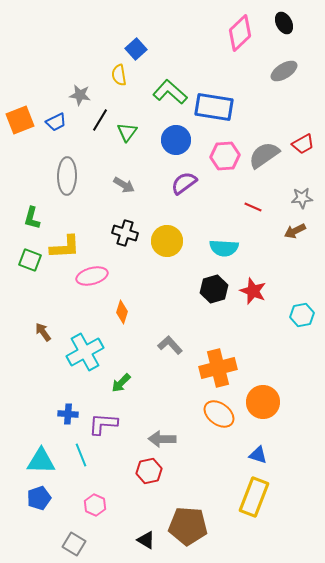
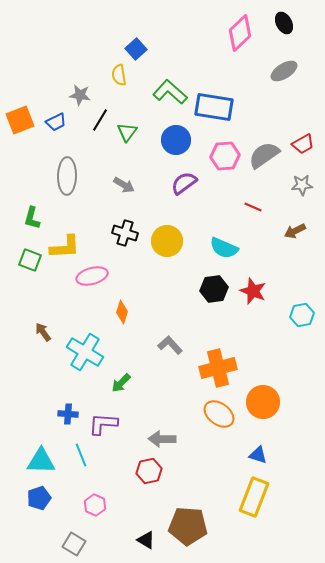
gray star at (302, 198): moved 13 px up
cyan semicircle at (224, 248): rotated 20 degrees clockwise
black hexagon at (214, 289): rotated 8 degrees clockwise
cyan cross at (85, 352): rotated 30 degrees counterclockwise
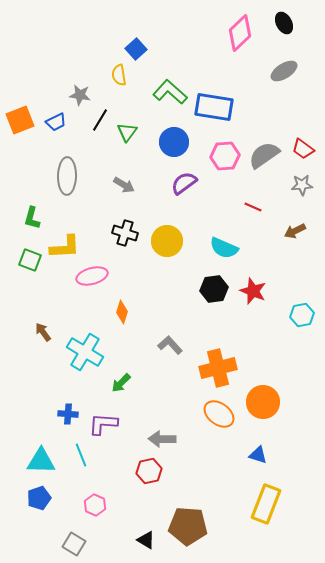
blue circle at (176, 140): moved 2 px left, 2 px down
red trapezoid at (303, 144): moved 5 px down; rotated 65 degrees clockwise
yellow rectangle at (254, 497): moved 12 px right, 7 px down
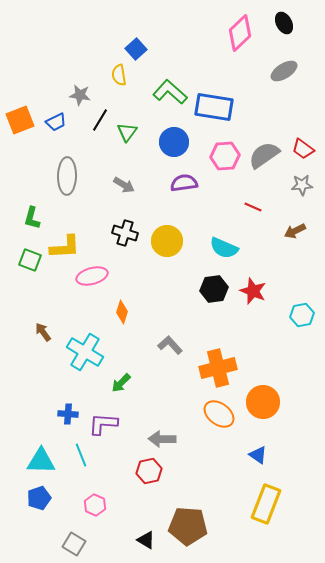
purple semicircle at (184, 183): rotated 28 degrees clockwise
blue triangle at (258, 455): rotated 18 degrees clockwise
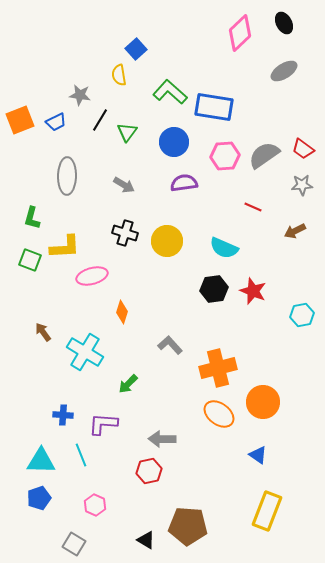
green arrow at (121, 383): moved 7 px right, 1 px down
blue cross at (68, 414): moved 5 px left, 1 px down
yellow rectangle at (266, 504): moved 1 px right, 7 px down
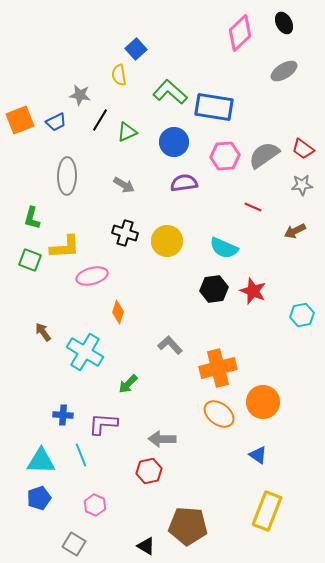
green triangle at (127, 132): rotated 30 degrees clockwise
orange diamond at (122, 312): moved 4 px left
black triangle at (146, 540): moved 6 px down
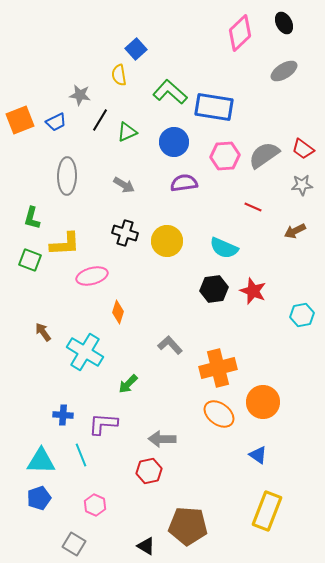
yellow L-shape at (65, 247): moved 3 px up
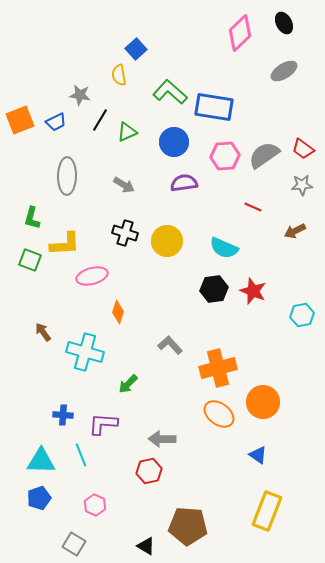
cyan cross at (85, 352): rotated 15 degrees counterclockwise
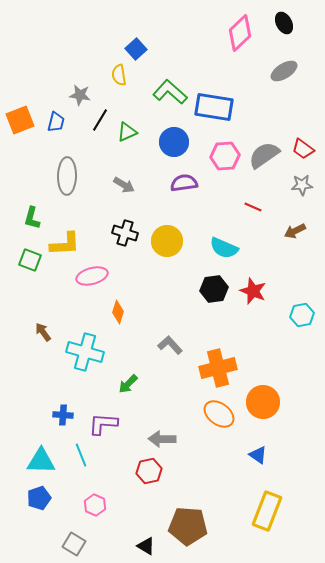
blue trapezoid at (56, 122): rotated 50 degrees counterclockwise
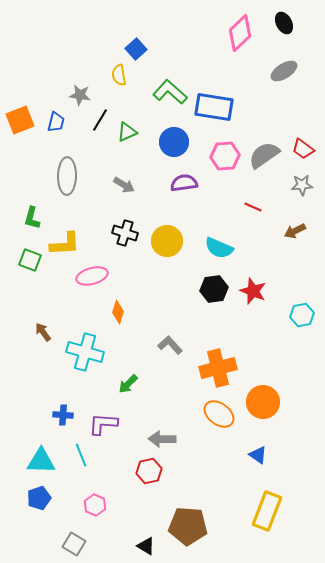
cyan semicircle at (224, 248): moved 5 px left
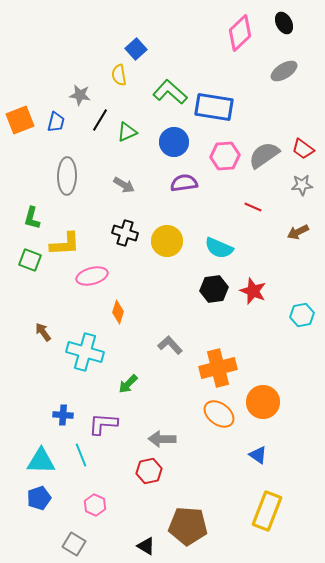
brown arrow at (295, 231): moved 3 px right, 1 px down
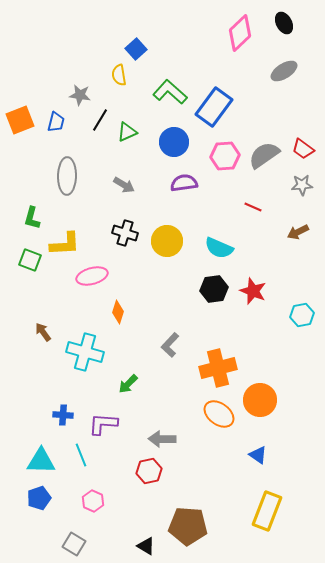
blue rectangle at (214, 107): rotated 63 degrees counterclockwise
gray L-shape at (170, 345): rotated 95 degrees counterclockwise
orange circle at (263, 402): moved 3 px left, 2 px up
pink hexagon at (95, 505): moved 2 px left, 4 px up
